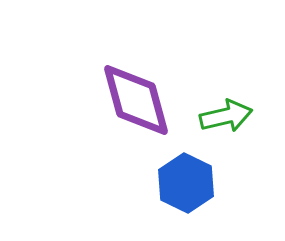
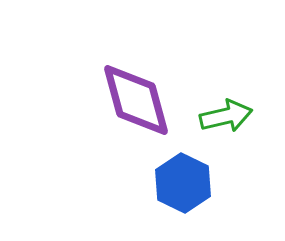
blue hexagon: moved 3 px left
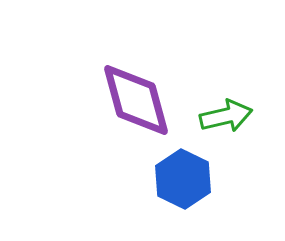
blue hexagon: moved 4 px up
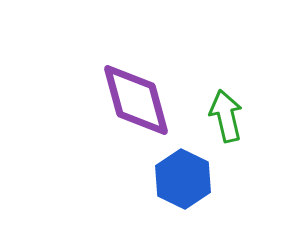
green arrow: rotated 90 degrees counterclockwise
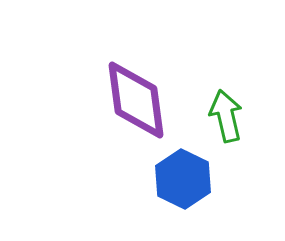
purple diamond: rotated 8 degrees clockwise
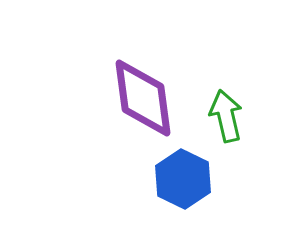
purple diamond: moved 7 px right, 2 px up
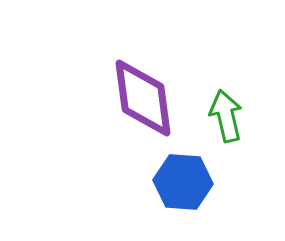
blue hexagon: moved 3 px down; rotated 22 degrees counterclockwise
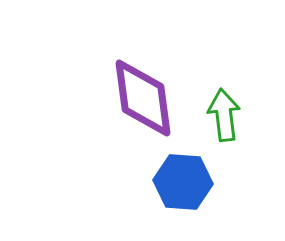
green arrow: moved 2 px left, 1 px up; rotated 6 degrees clockwise
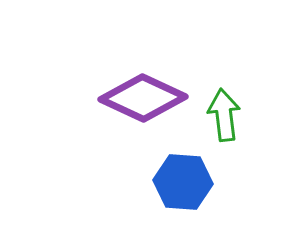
purple diamond: rotated 58 degrees counterclockwise
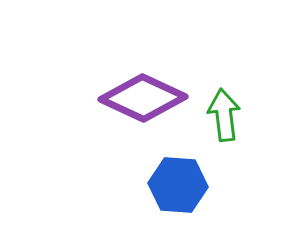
blue hexagon: moved 5 px left, 3 px down
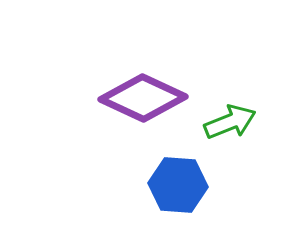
green arrow: moved 6 px right, 7 px down; rotated 75 degrees clockwise
